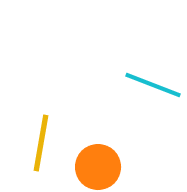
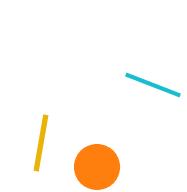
orange circle: moved 1 px left
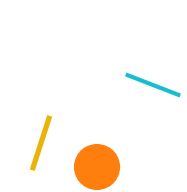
yellow line: rotated 8 degrees clockwise
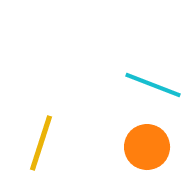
orange circle: moved 50 px right, 20 px up
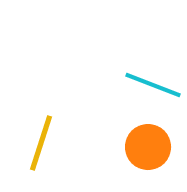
orange circle: moved 1 px right
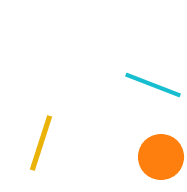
orange circle: moved 13 px right, 10 px down
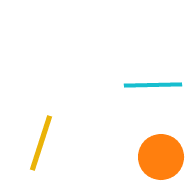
cyan line: rotated 22 degrees counterclockwise
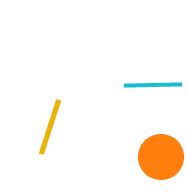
yellow line: moved 9 px right, 16 px up
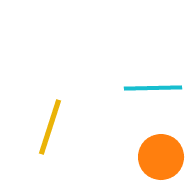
cyan line: moved 3 px down
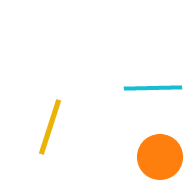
orange circle: moved 1 px left
